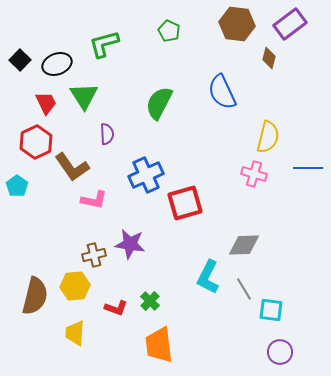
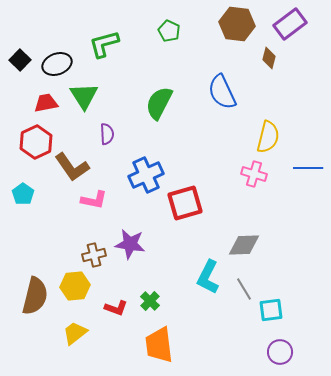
red trapezoid: rotated 75 degrees counterclockwise
cyan pentagon: moved 6 px right, 8 px down
cyan square: rotated 15 degrees counterclockwise
yellow trapezoid: rotated 48 degrees clockwise
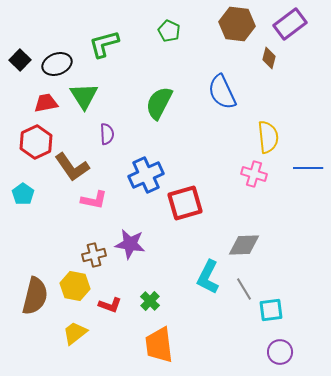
yellow semicircle: rotated 20 degrees counterclockwise
yellow hexagon: rotated 16 degrees clockwise
red L-shape: moved 6 px left, 3 px up
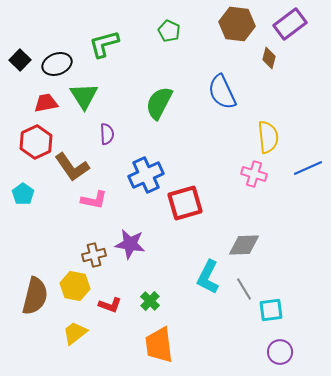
blue line: rotated 24 degrees counterclockwise
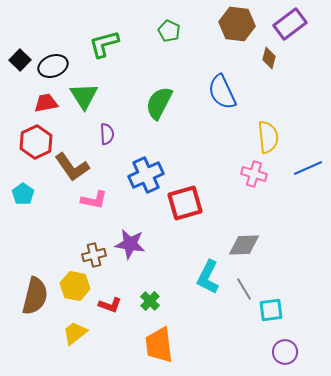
black ellipse: moved 4 px left, 2 px down
purple circle: moved 5 px right
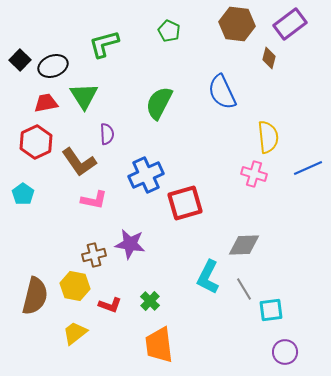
brown L-shape: moved 7 px right, 5 px up
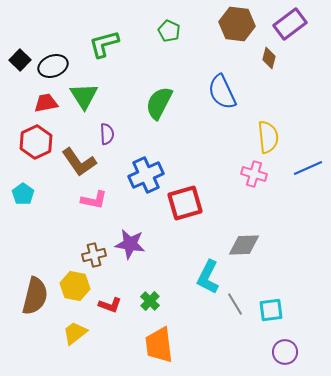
gray line: moved 9 px left, 15 px down
